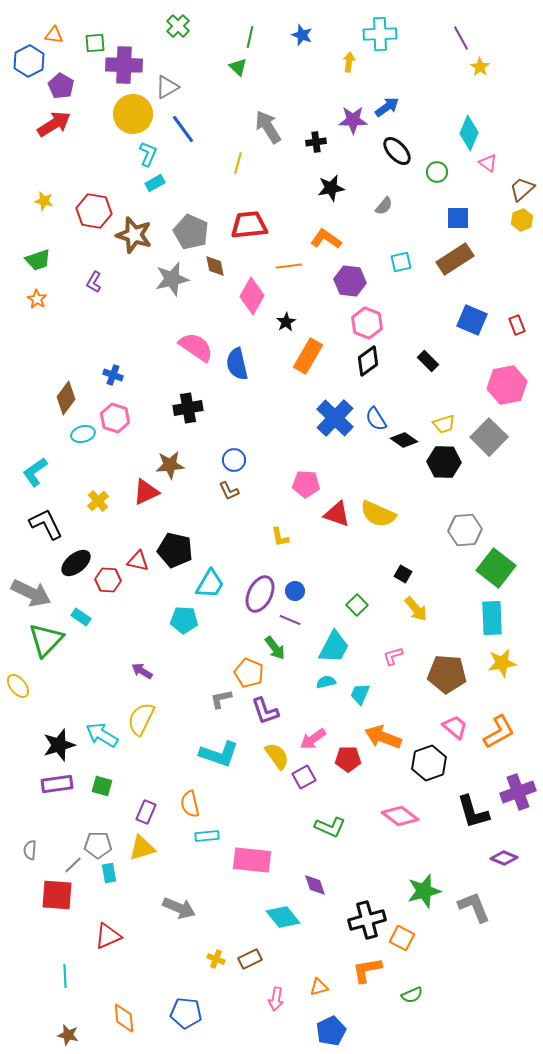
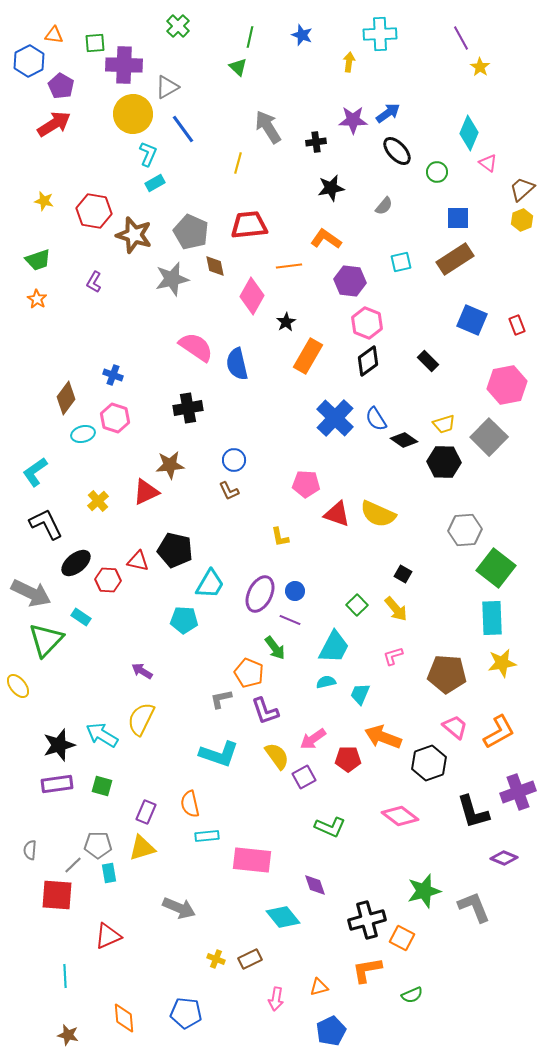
blue arrow at (387, 107): moved 1 px right, 6 px down
yellow arrow at (416, 609): moved 20 px left
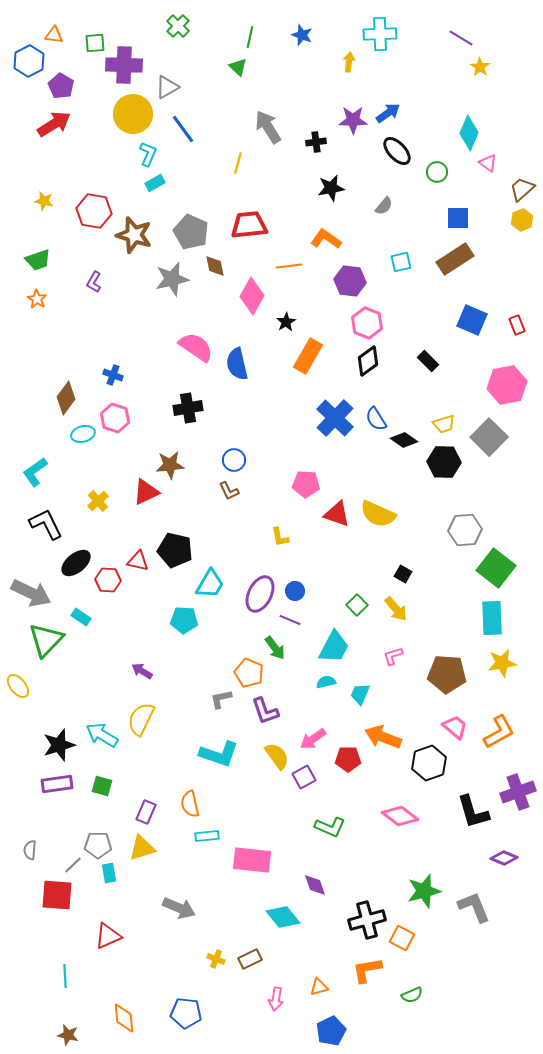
purple line at (461, 38): rotated 30 degrees counterclockwise
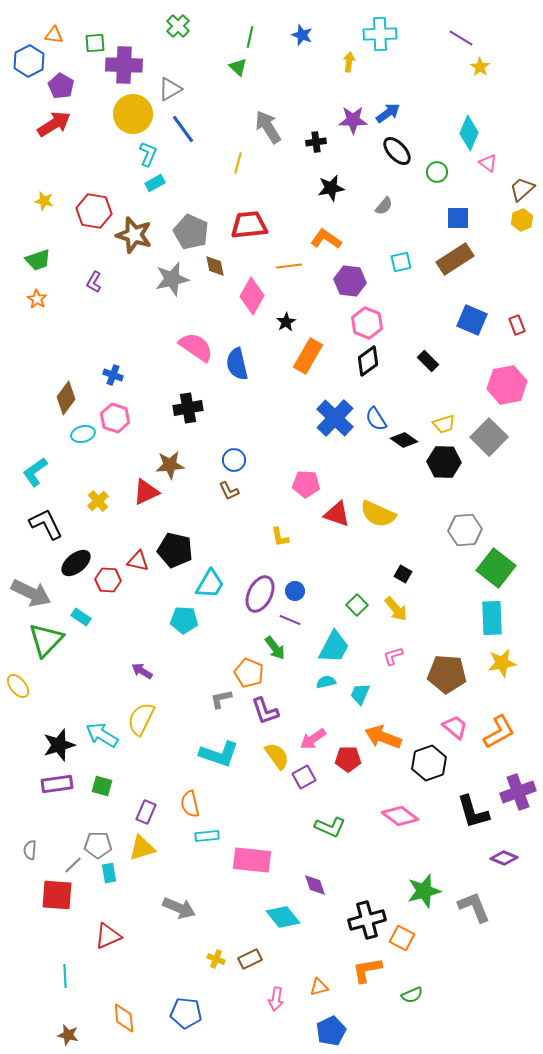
gray triangle at (167, 87): moved 3 px right, 2 px down
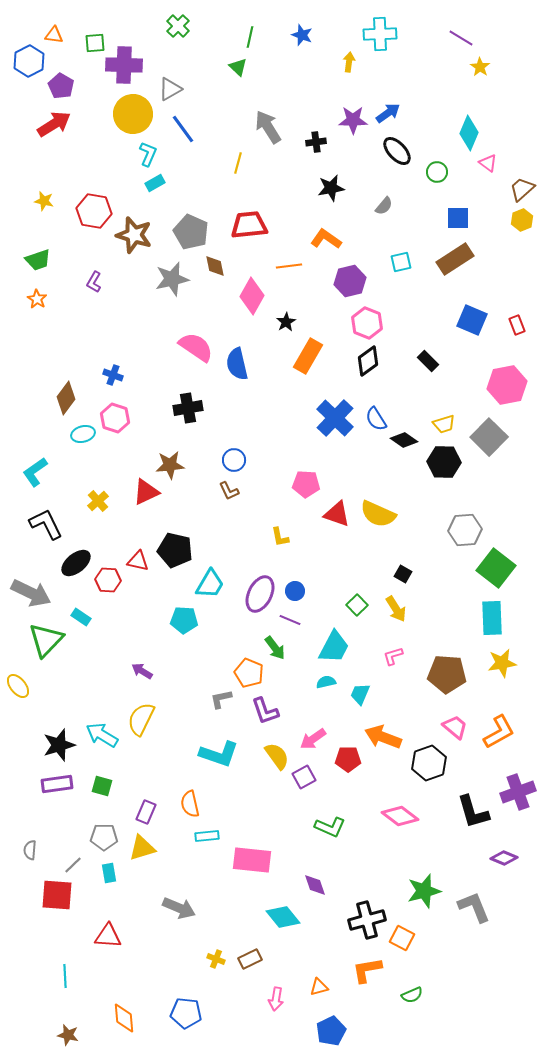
purple hexagon at (350, 281): rotated 20 degrees counterclockwise
yellow arrow at (396, 609): rotated 8 degrees clockwise
gray pentagon at (98, 845): moved 6 px right, 8 px up
red triangle at (108, 936): rotated 28 degrees clockwise
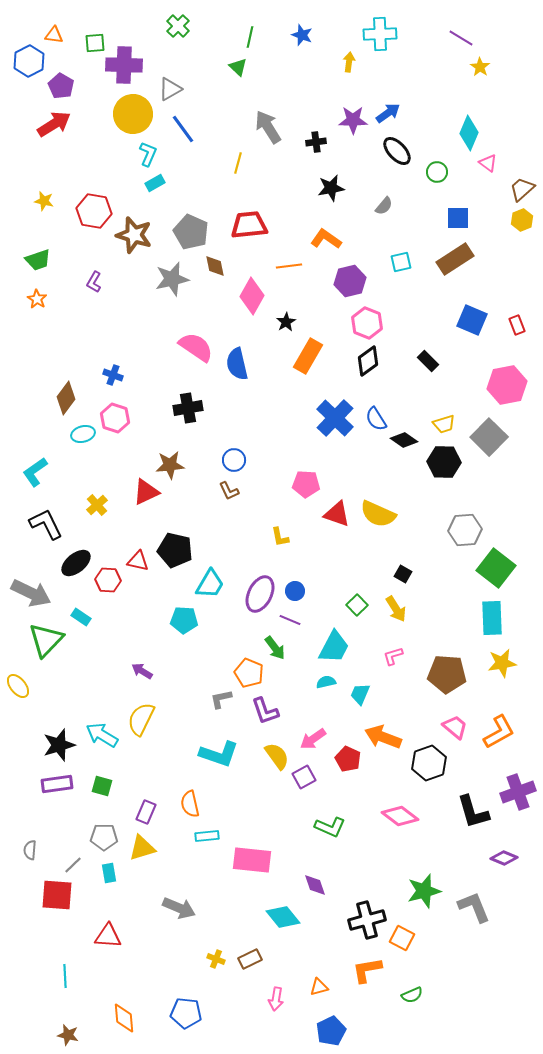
yellow cross at (98, 501): moved 1 px left, 4 px down
red pentagon at (348, 759): rotated 25 degrees clockwise
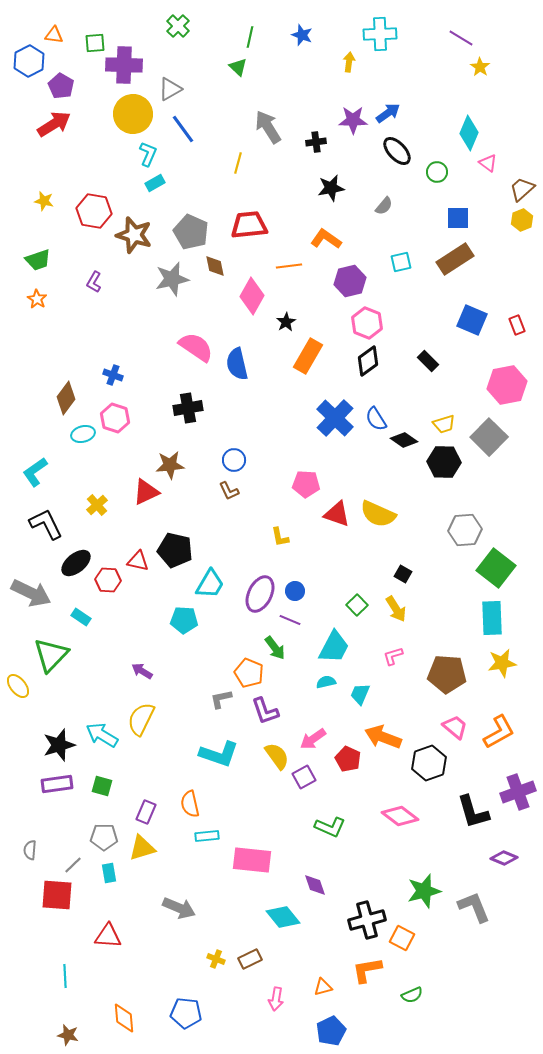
green triangle at (46, 640): moved 5 px right, 15 px down
orange triangle at (319, 987): moved 4 px right
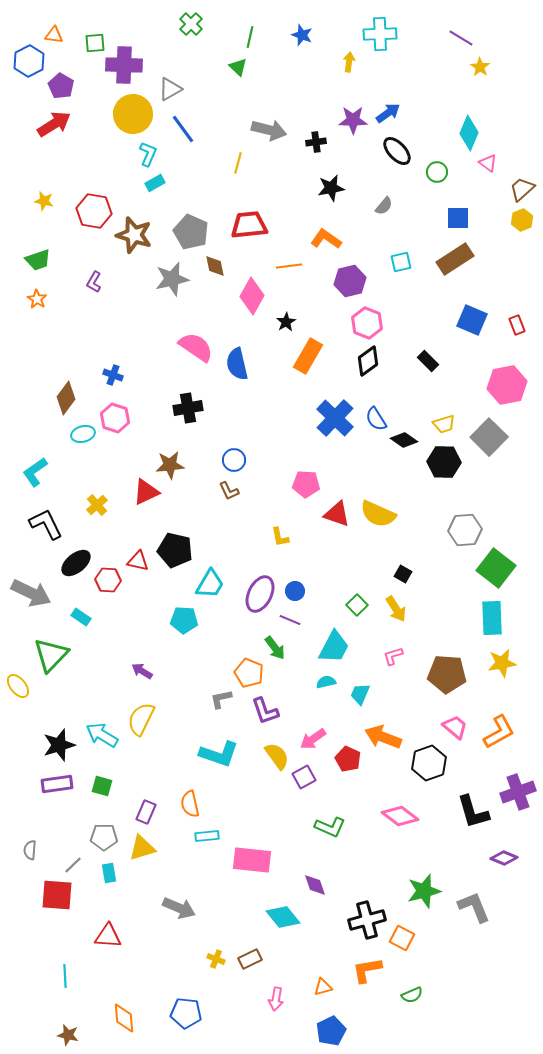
green cross at (178, 26): moved 13 px right, 2 px up
gray arrow at (268, 127): moved 1 px right, 3 px down; rotated 136 degrees clockwise
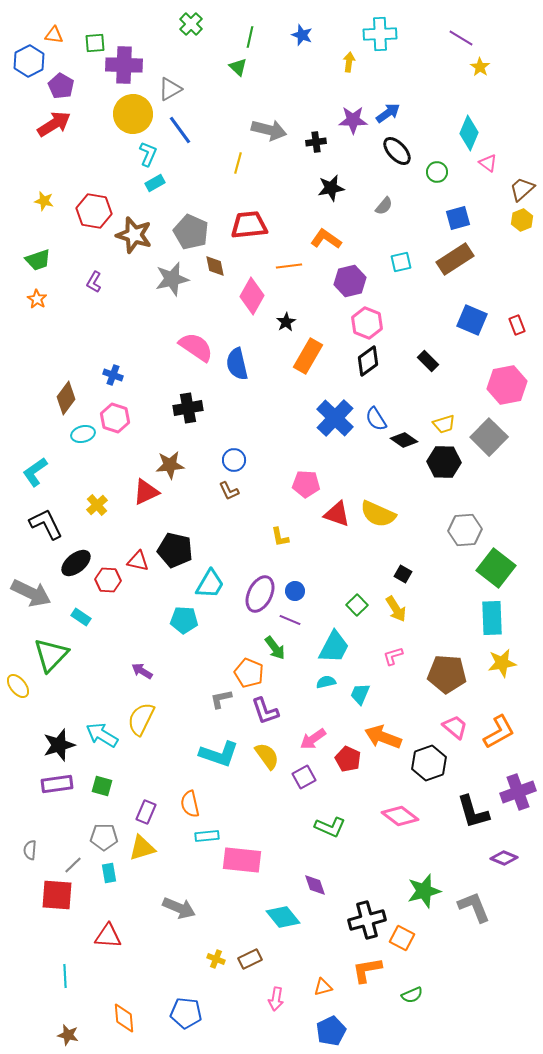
blue line at (183, 129): moved 3 px left, 1 px down
blue square at (458, 218): rotated 15 degrees counterclockwise
yellow semicircle at (277, 756): moved 10 px left
pink rectangle at (252, 860): moved 10 px left
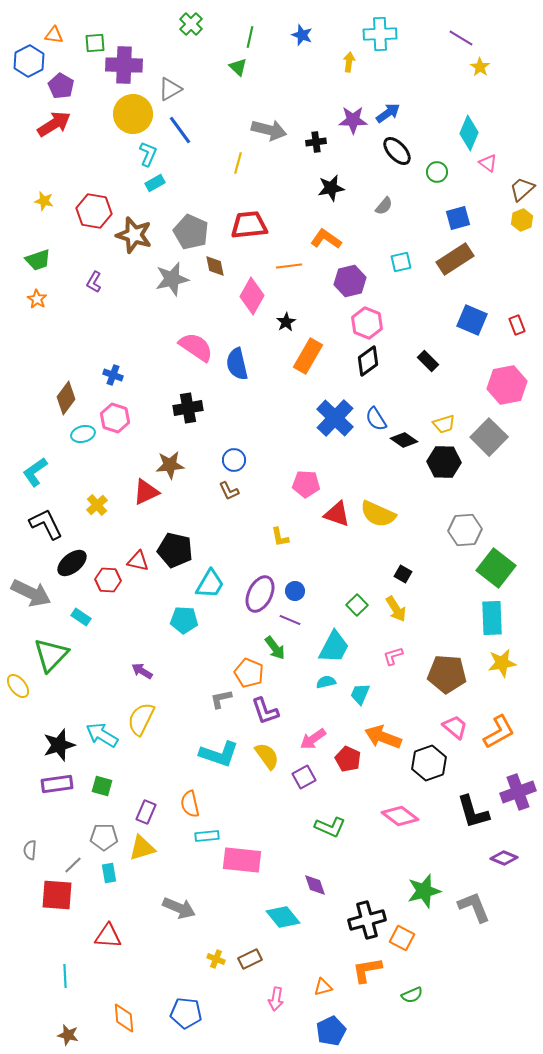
black ellipse at (76, 563): moved 4 px left
